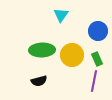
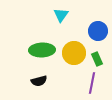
yellow circle: moved 2 px right, 2 px up
purple line: moved 2 px left, 2 px down
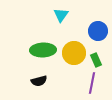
green ellipse: moved 1 px right
green rectangle: moved 1 px left, 1 px down
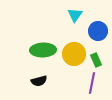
cyan triangle: moved 14 px right
yellow circle: moved 1 px down
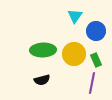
cyan triangle: moved 1 px down
blue circle: moved 2 px left
black semicircle: moved 3 px right, 1 px up
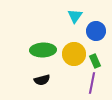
green rectangle: moved 1 px left, 1 px down
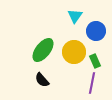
green ellipse: rotated 50 degrees counterclockwise
yellow circle: moved 2 px up
black semicircle: rotated 63 degrees clockwise
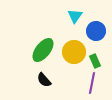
black semicircle: moved 2 px right
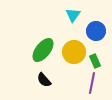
cyan triangle: moved 2 px left, 1 px up
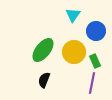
black semicircle: rotated 63 degrees clockwise
